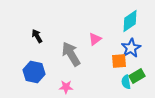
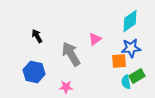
blue star: rotated 24 degrees clockwise
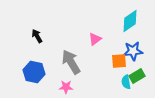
blue star: moved 2 px right, 3 px down
gray arrow: moved 8 px down
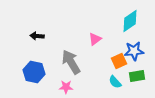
black arrow: rotated 56 degrees counterclockwise
blue star: moved 1 px right
orange square: rotated 21 degrees counterclockwise
green rectangle: rotated 21 degrees clockwise
cyan semicircle: moved 11 px left; rotated 32 degrees counterclockwise
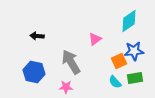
cyan diamond: moved 1 px left
green rectangle: moved 2 px left, 2 px down
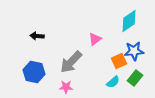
gray arrow: rotated 105 degrees counterclockwise
green rectangle: rotated 42 degrees counterclockwise
cyan semicircle: moved 2 px left; rotated 88 degrees counterclockwise
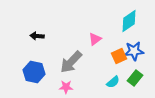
orange square: moved 5 px up
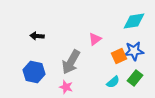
cyan diamond: moved 5 px right; rotated 25 degrees clockwise
gray arrow: rotated 15 degrees counterclockwise
pink star: rotated 16 degrees clockwise
